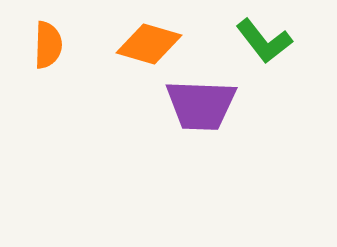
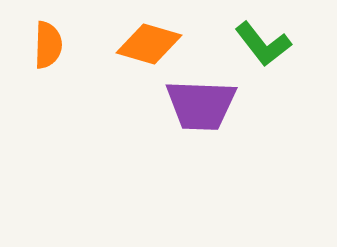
green L-shape: moved 1 px left, 3 px down
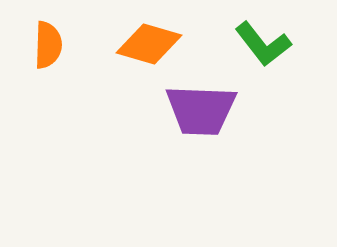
purple trapezoid: moved 5 px down
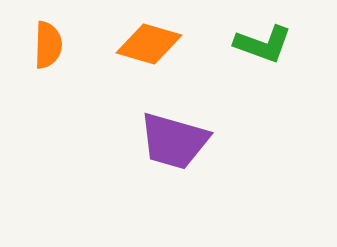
green L-shape: rotated 32 degrees counterclockwise
purple trapezoid: moved 27 px left, 31 px down; rotated 14 degrees clockwise
